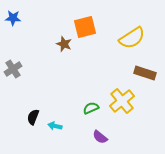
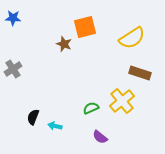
brown rectangle: moved 5 px left
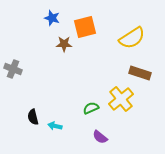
blue star: moved 39 px right; rotated 14 degrees clockwise
brown star: rotated 21 degrees counterclockwise
gray cross: rotated 36 degrees counterclockwise
yellow cross: moved 1 px left, 2 px up
black semicircle: rotated 35 degrees counterclockwise
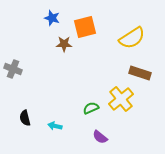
black semicircle: moved 8 px left, 1 px down
